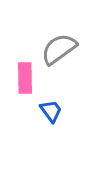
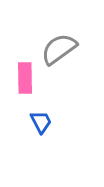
blue trapezoid: moved 10 px left, 11 px down; rotated 10 degrees clockwise
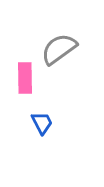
blue trapezoid: moved 1 px right, 1 px down
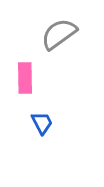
gray semicircle: moved 15 px up
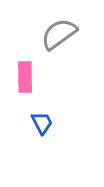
pink rectangle: moved 1 px up
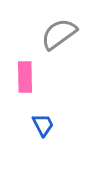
blue trapezoid: moved 1 px right, 2 px down
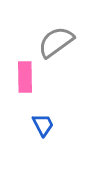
gray semicircle: moved 3 px left, 8 px down
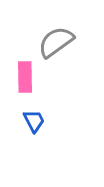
blue trapezoid: moved 9 px left, 4 px up
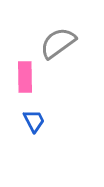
gray semicircle: moved 2 px right, 1 px down
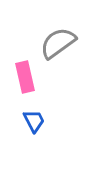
pink rectangle: rotated 12 degrees counterclockwise
